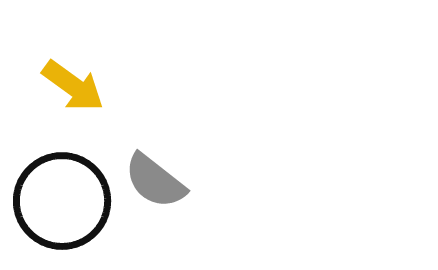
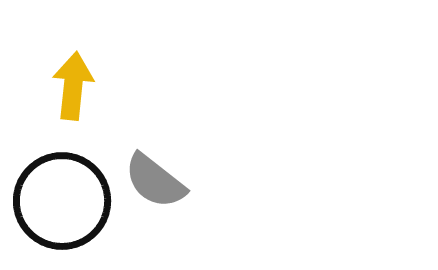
yellow arrow: rotated 120 degrees counterclockwise
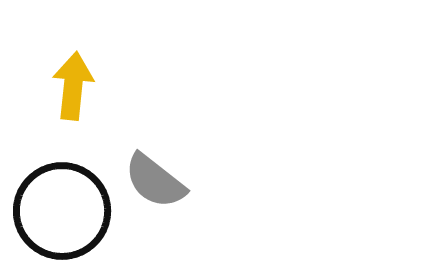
black circle: moved 10 px down
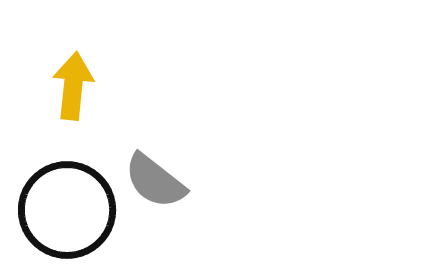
black circle: moved 5 px right, 1 px up
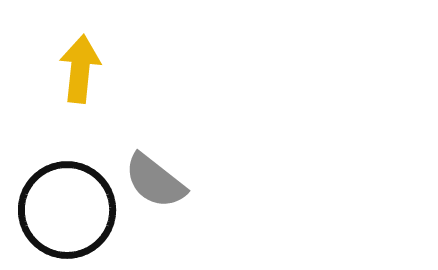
yellow arrow: moved 7 px right, 17 px up
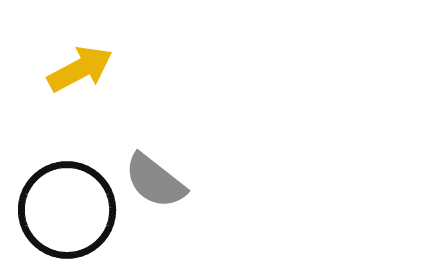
yellow arrow: rotated 56 degrees clockwise
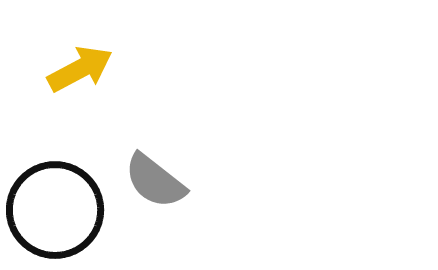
black circle: moved 12 px left
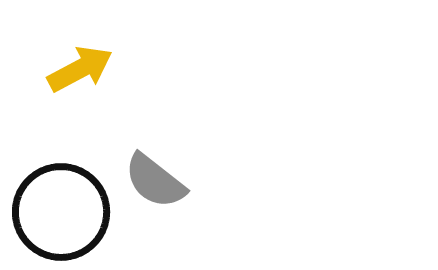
black circle: moved 6 px right, 2 px down
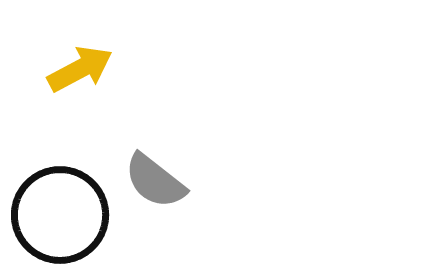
black circle: moved 1 px left, 3 px down
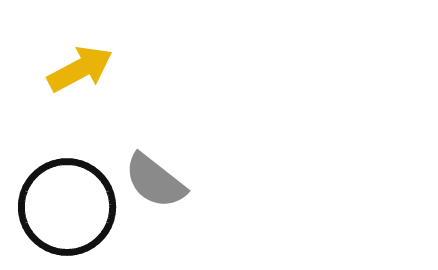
black circle: moved 7 px right, 8 px up
